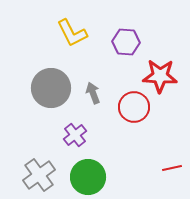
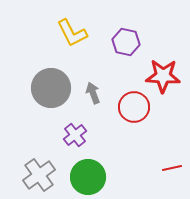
purple hexagon: rotated 8 degrees clockwise
red star: moved 3 px right
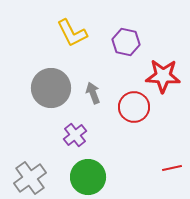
gray cross: moved 9 px left, 3 px down
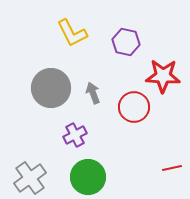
purple cross: rotated 10 degrees clockwise
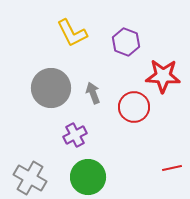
purple hexagon: rotated 8 degrees clockwise
gray cross: rotated 24 degrees counterclockwise
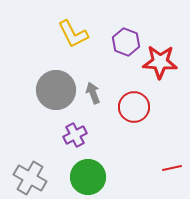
yellow L-shape: moved 1 px right, 1 px down
red star: moved 3 px left, 14 px up
gray circle: moved 5 px right, 2 px down
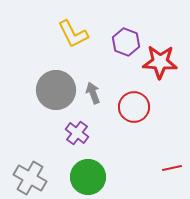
purple cross: moved 2 px right, 2 px up; rotated 25 degrees counterclockwise
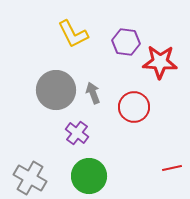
purple hexagon: rotated 12 degrees counterclockwise
green circle: moved 1 px right, 1 px up
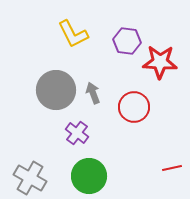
purple hexagon: moved 1 px right, 1 px up
